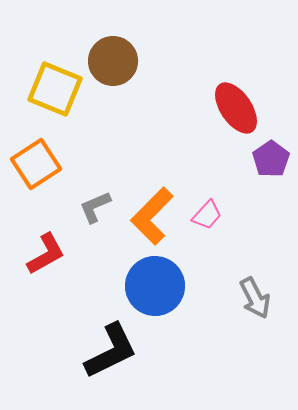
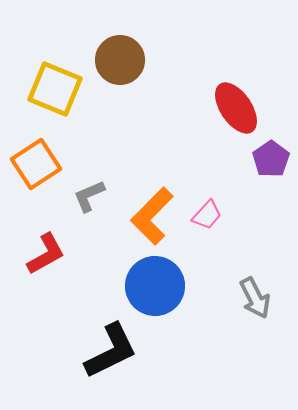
brown circle: moved 7 px right, 1 px up
gray L-shape: moved 6 px left, 11 px up
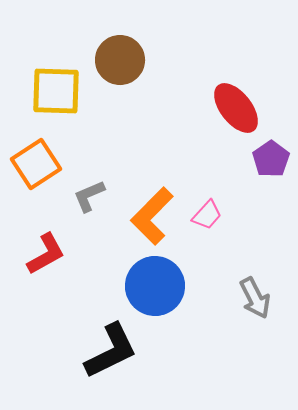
yellow square: moved 1 px right, 2 px down; rotated 20 degrees counterclockwise
red ellipse: rotated 4 degrees counterclockwise
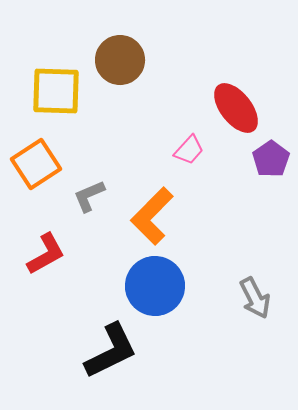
pink trapezoid: moved 18 px left, 65 px up
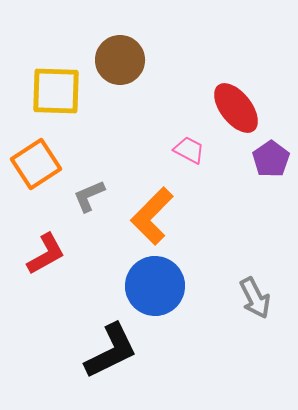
pink trapezoid: rotated 104 degrees counterclockwise
